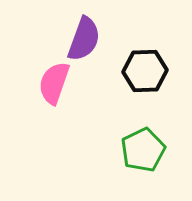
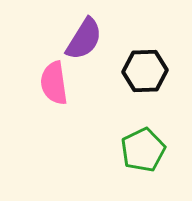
purple semicircle: rotated 12 degrees clockwise
pink semicircle: rotated 27 degrees counterclockwise
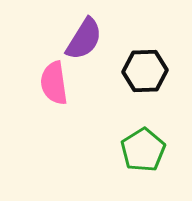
green pentagon: rotated 6 degrees counterclockwise
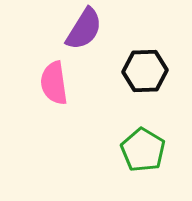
purple semicircle: moved 10 px up
green pentagon: rotated 9 degrees counterclockwise
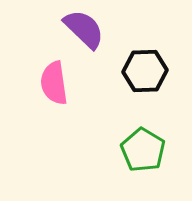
purple semicircle: rotated 78 degrees counterclockwise
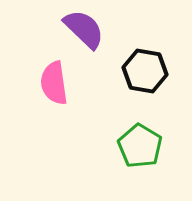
black hexagon: rotated 12 degrees clockwise
green pentagon: moved 3 px left, 4 px up
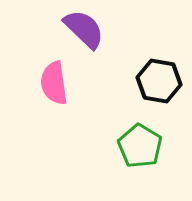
black hexagon: moved 14 px right, 10 px down
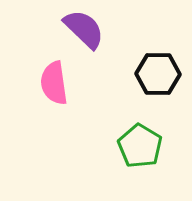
black hexagon: moved 1 px left, 7 px up; rotated 9 degrees counterclockwise
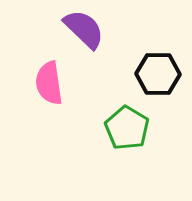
pink semicircle: moved 5 px left
green pentagon: moved 13 px left, 18 px up
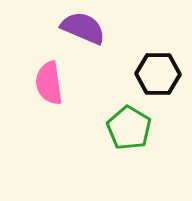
purple semicircle: moved 1 px left, 1 px up; rotated 21 degrees counterclockwise
green pentagon: moved 2 px right
